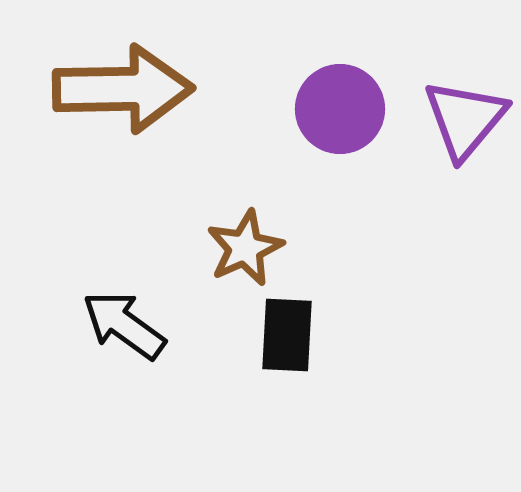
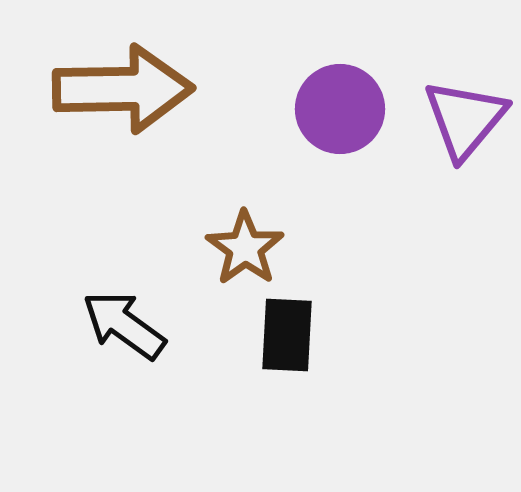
brown star: rotated 12 degrees counterclockwise
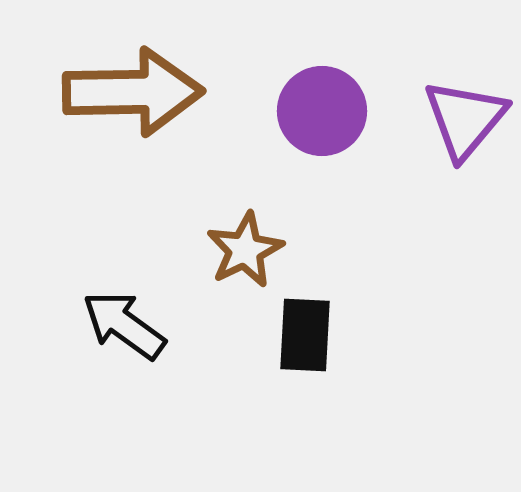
brown arrow: moved 10 px right, 3 px down
purple circle: moved 18 px left, 2 px down
brown star: moved 2 px down; rotated 10 degrees clockwise
black rectangle: moved 18 px right
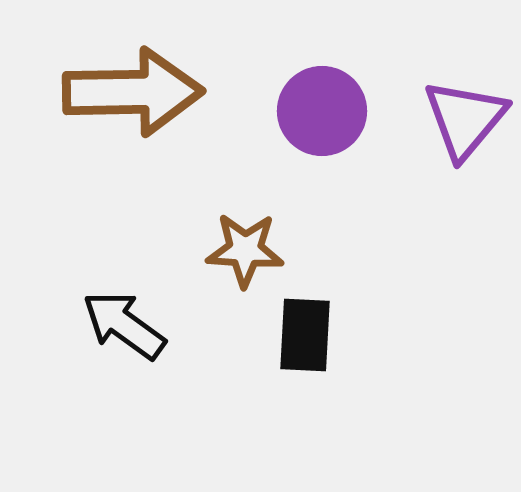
brown star: rotated 30 degrees clockwise
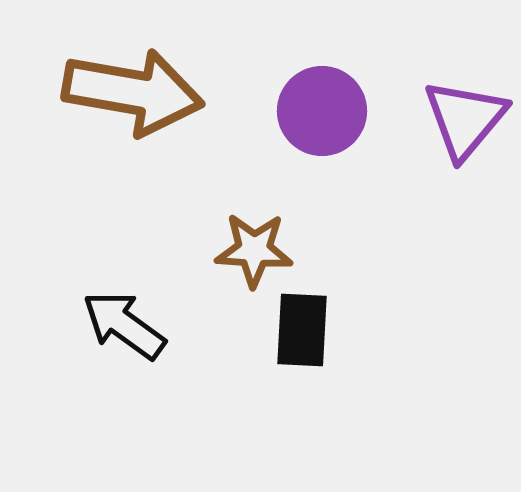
brown arrow: rotated 11 degrees clockwise
brown star: moved 9 px right
black rectangle: moved 3 px left, 5 px up
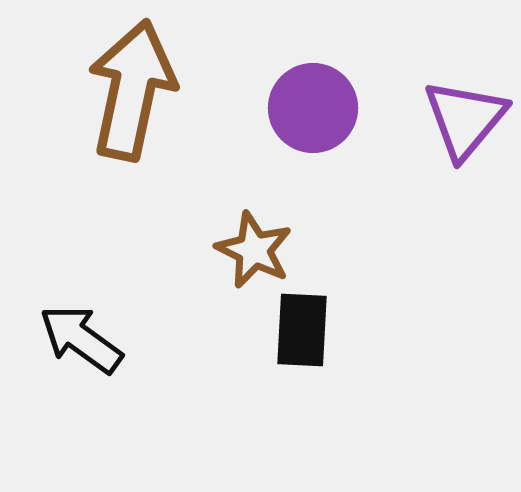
brown arrow: moved 1 px left, 2 px up; rotated 88 degrees counterclockwise
purple circle: moved 9 px left, 3 px up
brown star: rotated 22 degrees clockwise
black arrow: moved 43 px left, 14 px down
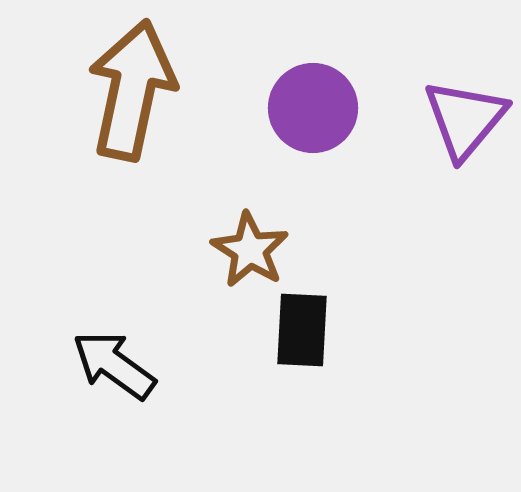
brown star: moved 4 px left; rotated 6 degrees clockwise
black arrow: moved 33 px right, 26 px down
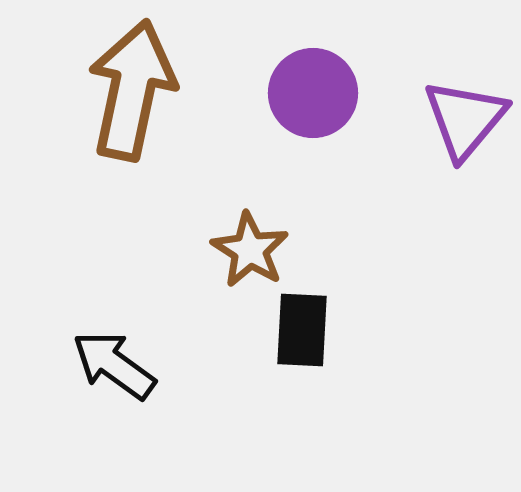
purple circle: moved 15 px up
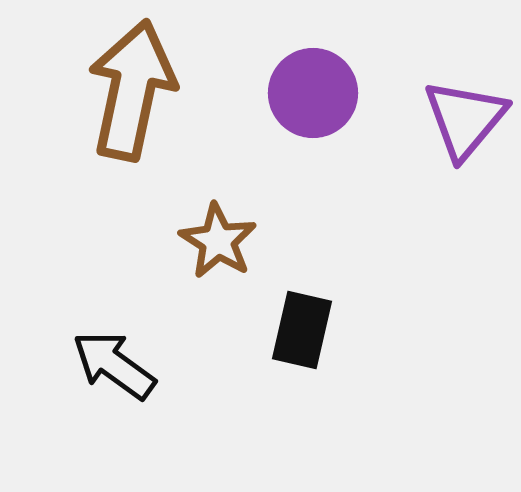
brown star: moved 32 px left, 9 px up
black rectangle: rotated 10 degrees clockwise
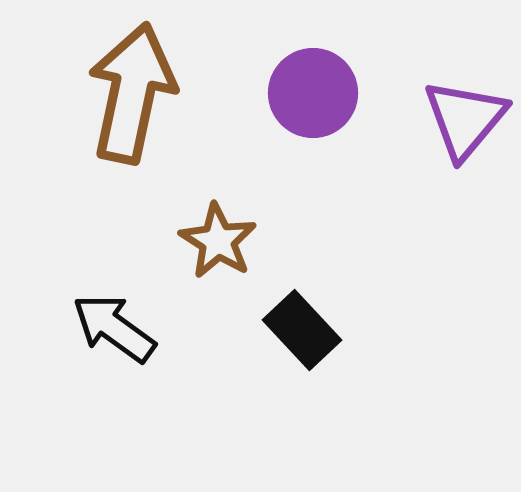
brown arrow: moved 3 px down
black rectangle: rotated 56 degrees counterclockwise
black arrow: moved 37 px up
